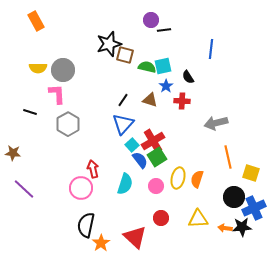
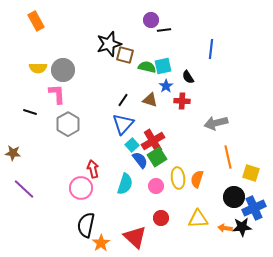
yellow ellipse at (178, 178): rotated 20 degrees counterclockwise
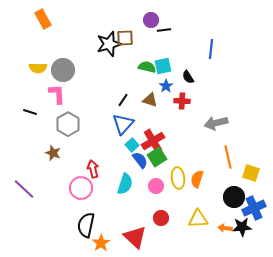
orange rectangle at (36, 21): moved 7 px right, 2 px up
brown square at (125, 55): moved 17 px up; rotated 18 degrees counterclockwise
brown star at (13, 153): moved 40 px right; rotated 14 degrees clockwise
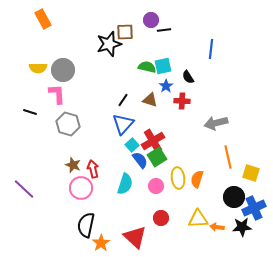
brown square at (125, 38): moved 6 px up
gray hexagon at (68, 124): rotated 15 degrees counterclockwise
brown star at (53, 153): moved 20 px right, 12 px down
orange arrow at (225, 228): moved 8 px left, 1 px up
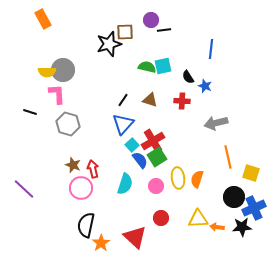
yellow semicircle at (38, 68): moved 9 px right, 4 px down
blue star at (166, 86): moved 39 px right; rotated 16 degrees counterclockwise
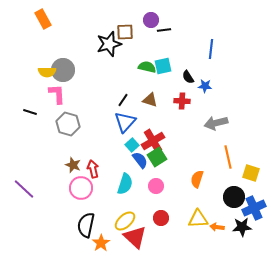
blue star at (205, 86): rotated 16 degrees counterclockwise
blue triangle at (123, 124): moved 2 px right, 2 px up
yellow ellipse at (178, 178): moved 53 px left, 43 px down; rotated 55 degrees clockwise
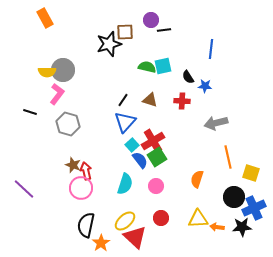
orange rectangle at (43, 19): moved 2 px right, 1 px up
pink L-shape at (57, 94): rotated 40 degrees clockwise
red arrow at (93, 169): moved 7 px left, 2 px down
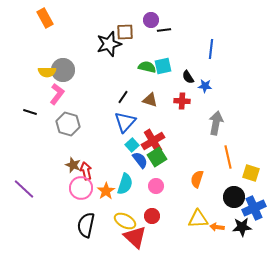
black line at (123, 100): moved 3 px up
gray arrow at (216, 123): rotated 115 degrees clockwise
red circle at (161, 218): moved 9 px left, 2 px up
yellow ellipse at (125, 221): rotated 70 degrees clockwise
orange star at (101, 243): moved 5 px right, 52 px up
